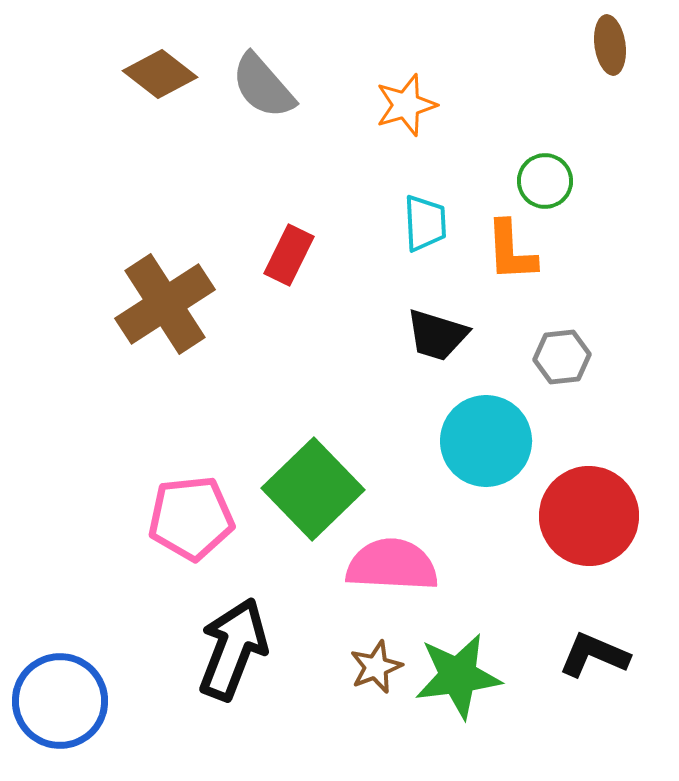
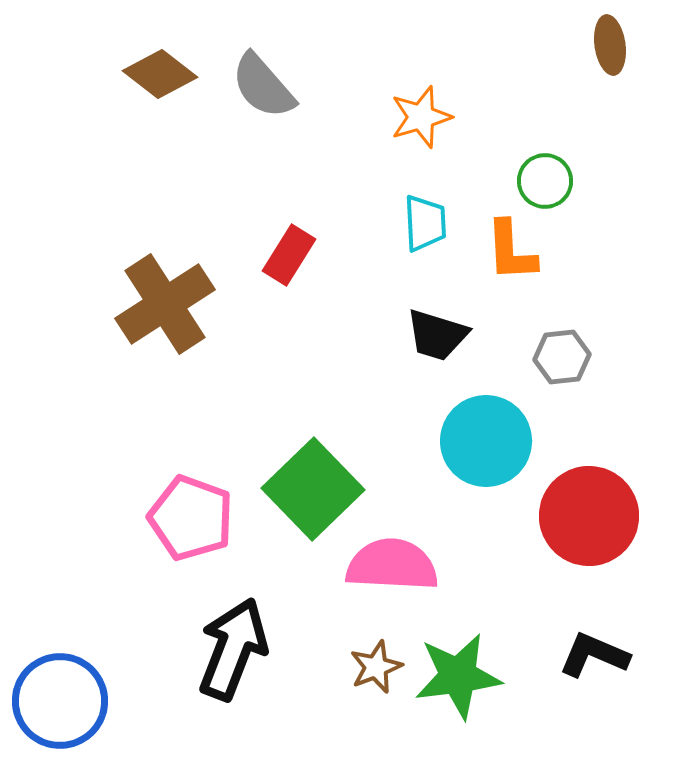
orange star: moved 15 px right, 12 px down
red rectangle: rotated 6 degrees clockwise
pink pentagon: rotated 26 degrees clockwise
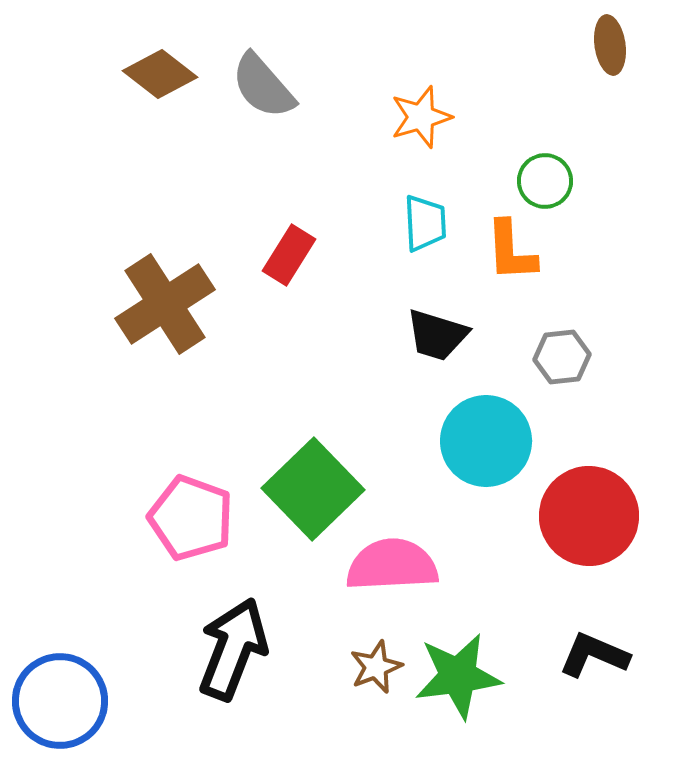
pink semicircle: rotated 6 degrees counterclockwise
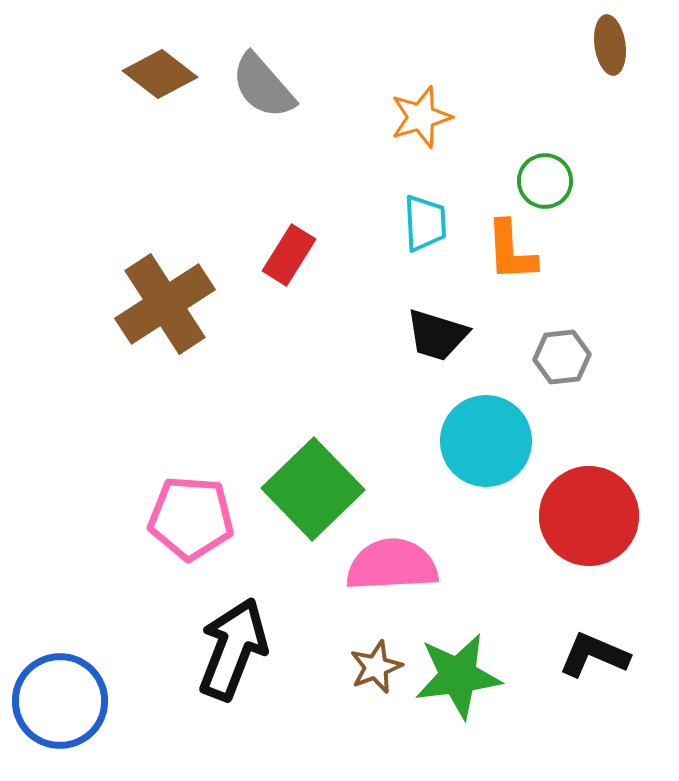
pink pentagon: rotated 16 degrees counterclockwise
